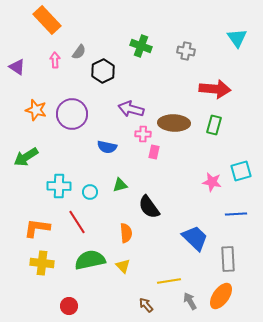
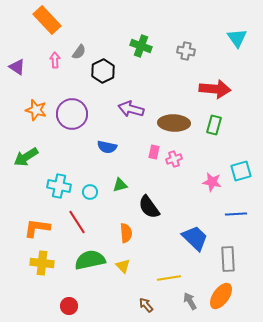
pink cross: moved 31 px right, 25 px down; rotated 21 degrees counterclockwise
cyan cross: rotated 10 degrees clockwise
yellow line: moved 3 px up
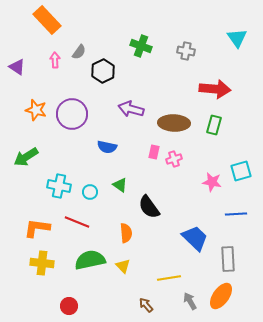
green triangle: rotated 49 degrees clockwise
red line: rotated 35 degrees counterclockwise
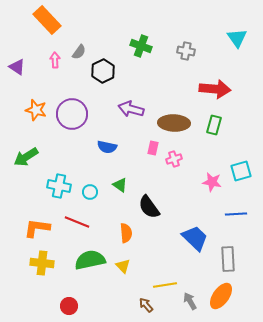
pink rectangle: moved 1 px left, 4 px up
yellow line: moved 4 px left, 7 px down
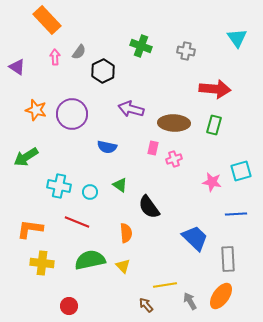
pink arrow: moved 3 px up
orange L-shape: moved 7 px left, 1 px down
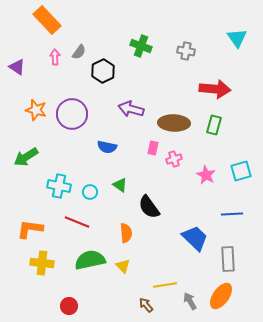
pink star: moved 6 px left, 7 px up; rotated 18 degrees clockwise
blue line: moved 4 px left
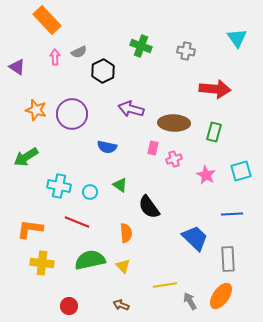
gray semicircle: rotated 28 degrees clockwise
green rectangle: moved 7 px down
brown arrow: moved 25 px left; rotated 28 degrees counterclockwise
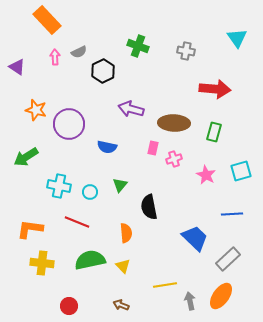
green cross: moved 3 px left
purple circle: moved 3 px left, 10 px down
green triangle: rotated 35 degrees clockwise
black semicircle: rotated 25 degrees clockwise
gray rectangle: rotated 50 degrees clockwise
gray arrow: rotated 18 degrees clockwise
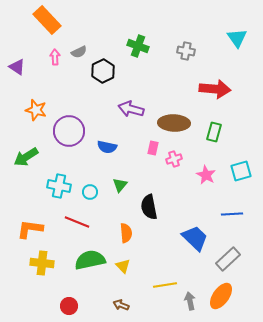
purple circle: moved 7 px down
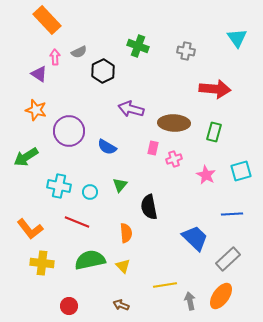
purple triangle: moved 22 px right, 7 px down
blue semicircle: rotated 18 degrees clockwise
orange L-shape: rotated 136 degrees counterclockwise
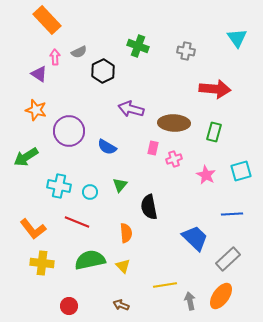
orange L-shape: moved 3 px right
